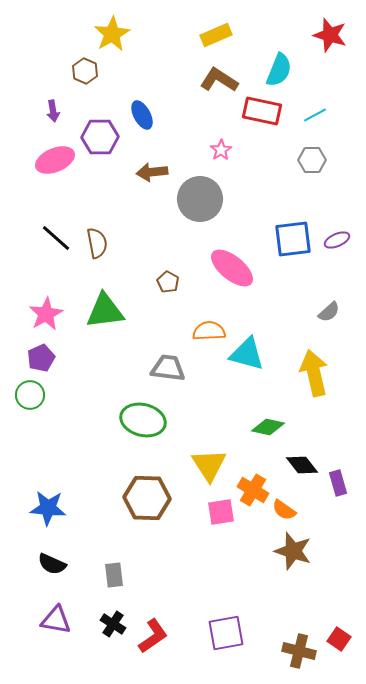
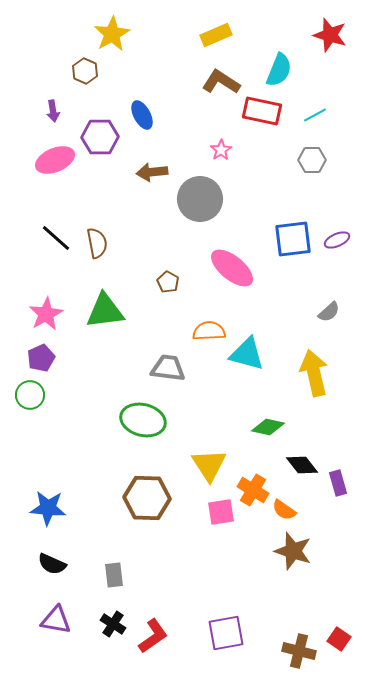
brown L-shape at (219, 80): moved 2 px right, 2 px down
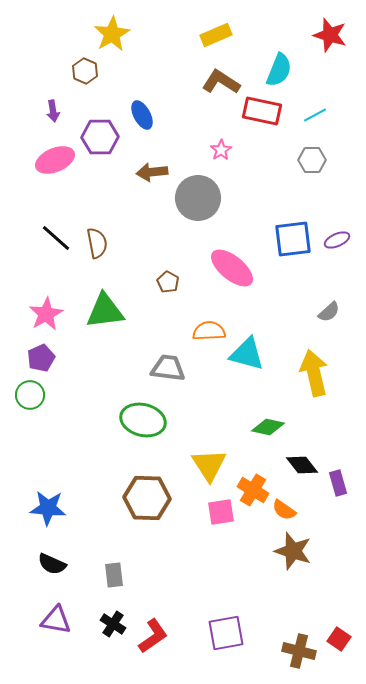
gray circle at (200, 199): moved 2 px left, 1 px up
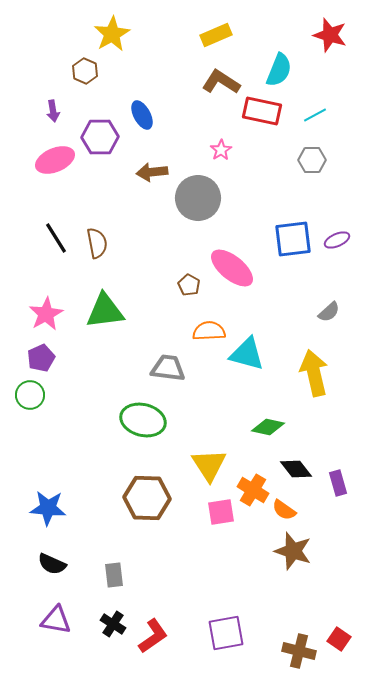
black line at (56, 238): rotated 16 degrees clockwise
brown pentagon at (168, 282): moved 21 px right, 3 px down
black diamond at (302, 465): moved 6 px left, 4 px down
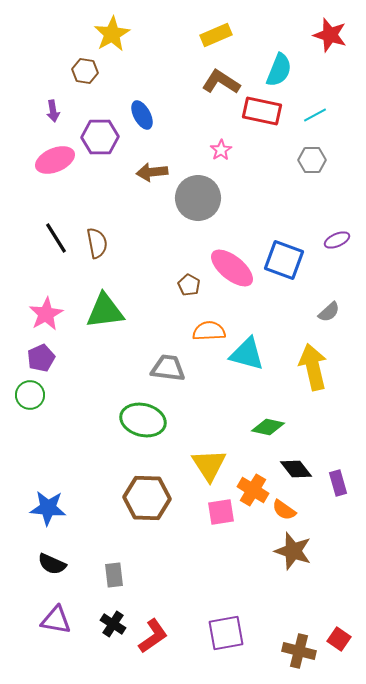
brown hexagon at (85, 71): rotated 15 degrees counterclockwise
blue square at (293, 239): moved 9 px left, 21 px down; rotated 27 degrees clockwise
yellow arrow at (314, 373): moved 1 px left, 6 px up
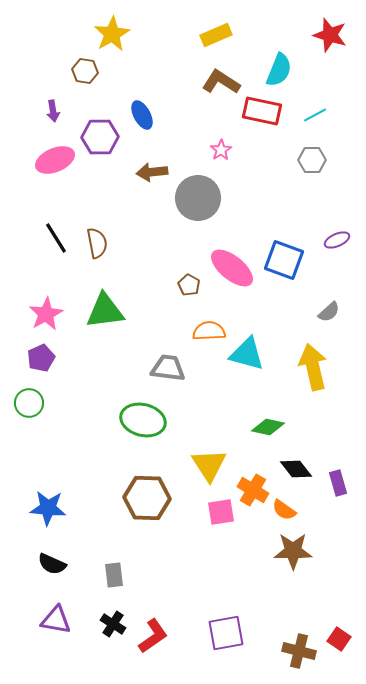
green circle at (30, 395): moved 1 px left, 8 px down
brown star at (293, 551): rotated 18 degrees counterclockwise
